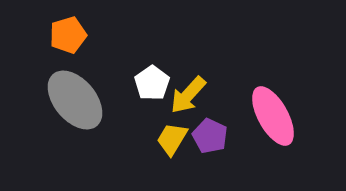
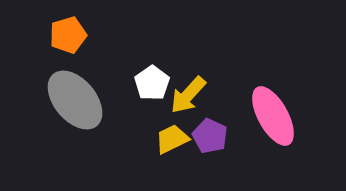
yellow trapezoid: rotated 33 degrees clockwise
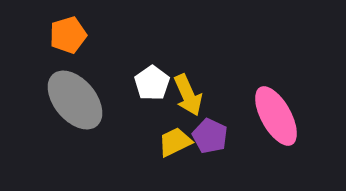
yellow arrow: rotated 66 degrees counterclockwise
pink ellipse: moved 3 px right
yellow trapezoid: moved 3 px right, 3 px down
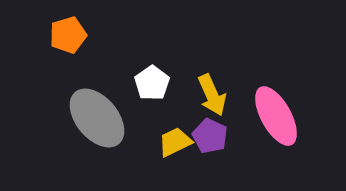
yellow arrow: moved 24 px right
gray ellipse: moved 22 px right, 18 px down
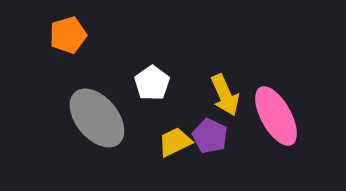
yellow arrow: moved 13 px right
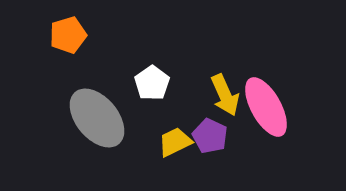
pink ellipse: moved 10 px left, 9 px up
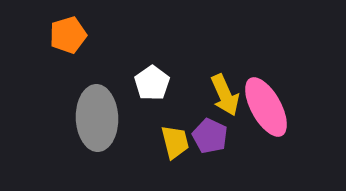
gray ellipse: rotated 38 degrees clockwise
yellow trapezoid: rotated 102 degrees clockwise
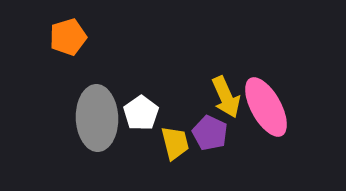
orange pentagon: moved 2 px down
white pentagon: moved 11 px left, 30 px down
yellow arrow: moved 1 px right, 2 px down
purple pentagon: moved 3 px up
yellow trapezoid: moved 1 px down
